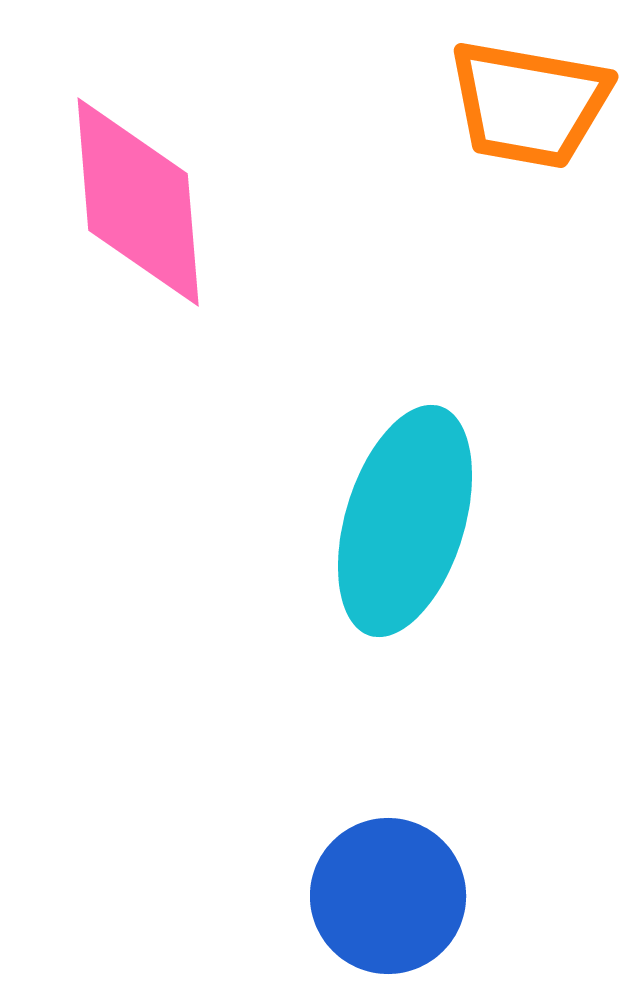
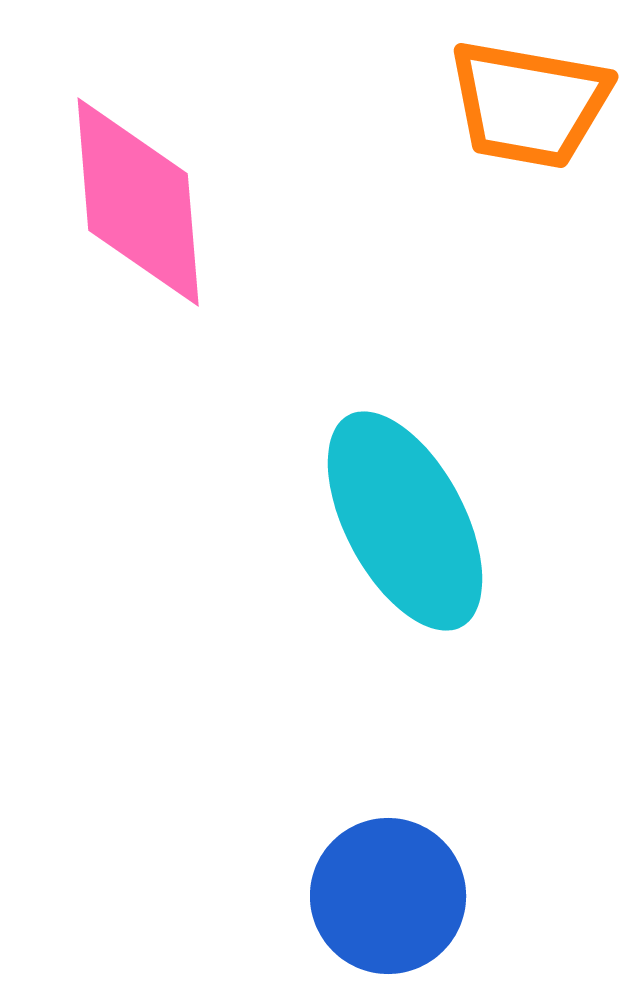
cyan ellipse: rotated 45 degrees counterclockwise
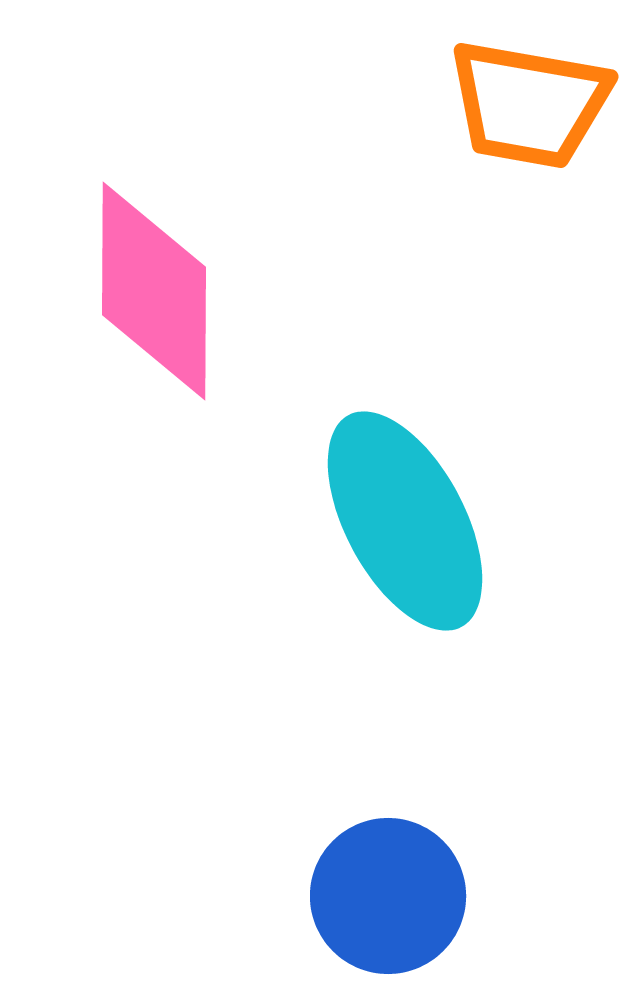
pink diamond: moved 16 px right, 89 px down; rotated 5 degrees clockwise
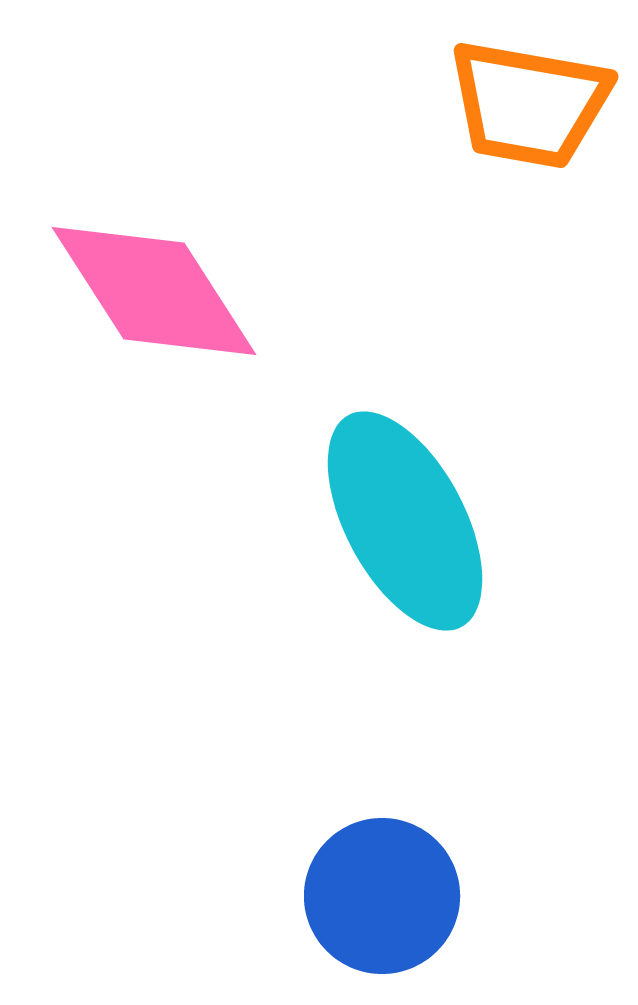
pink diamond: rotated 33 degrees counterclockwise
blue circle: moved 6 px left
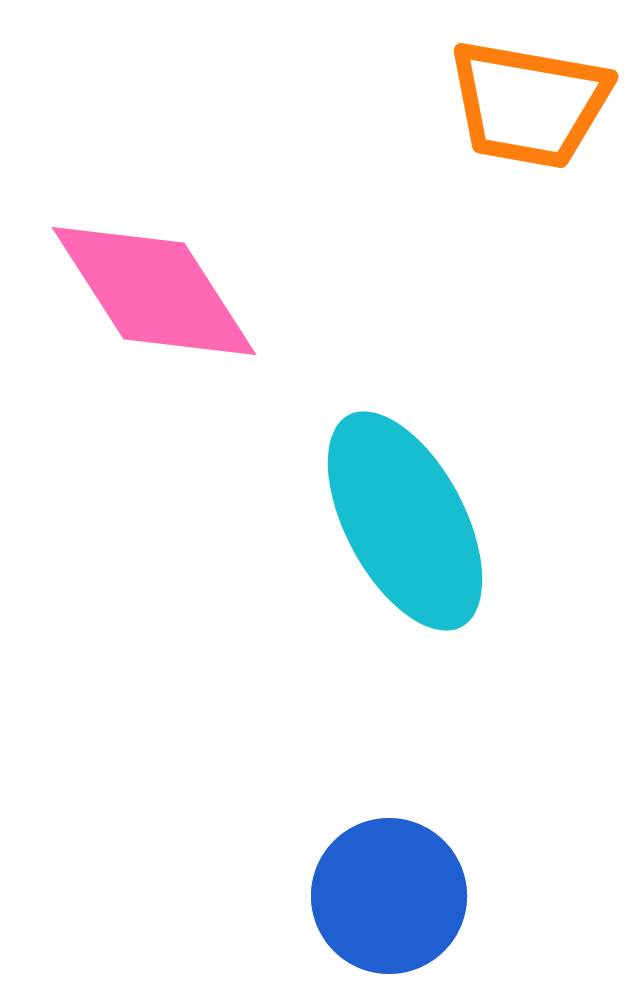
blue circle: moved 7 px right
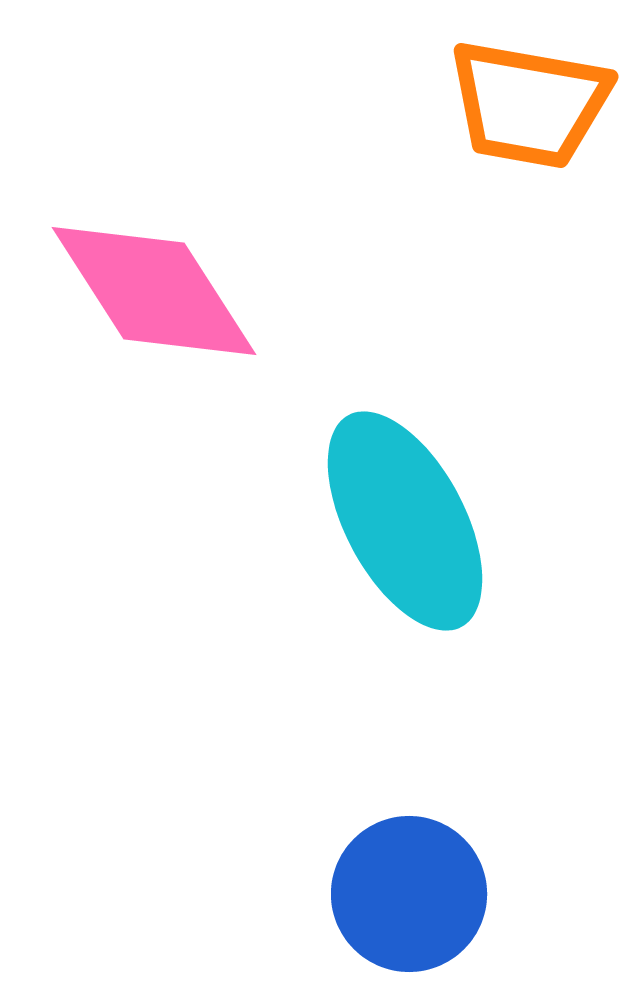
blue circle: moved 20 px right, 2 px up
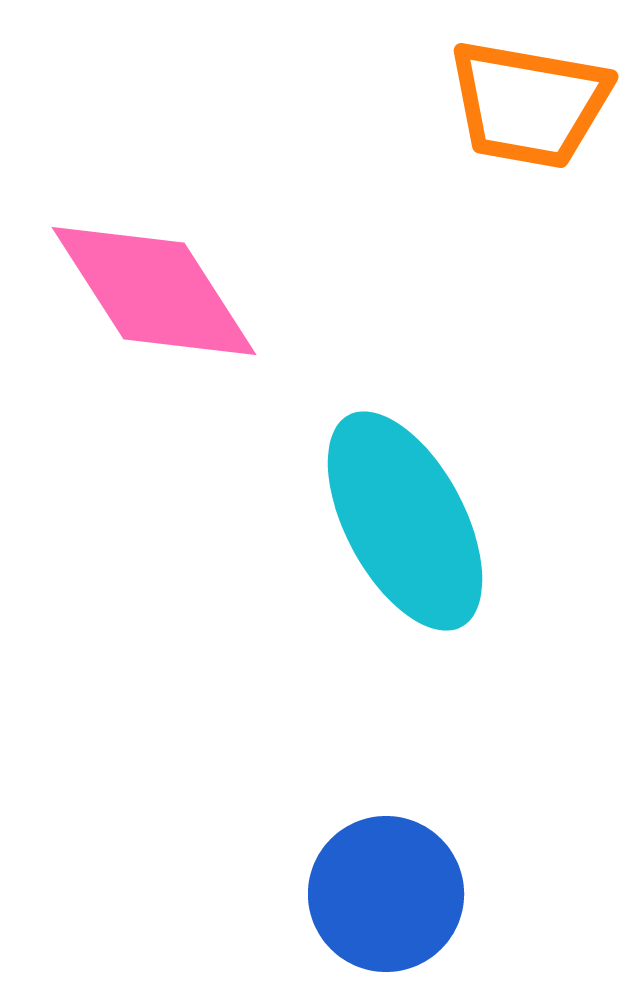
blue circle: moved 23 px left
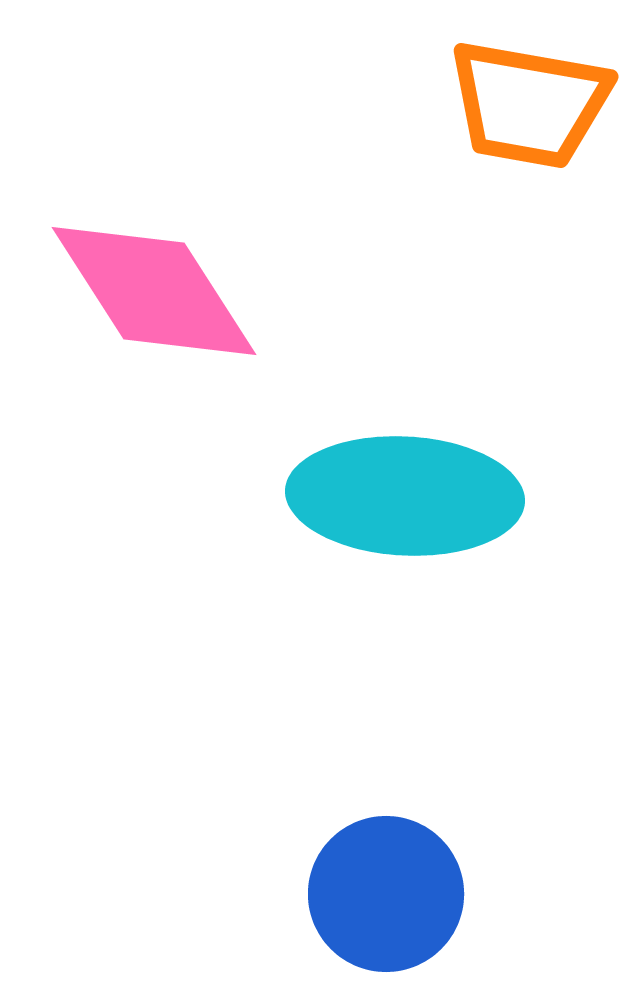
cyan ellipse: moved 25 px up; rotated 59 degrees counterclockwise
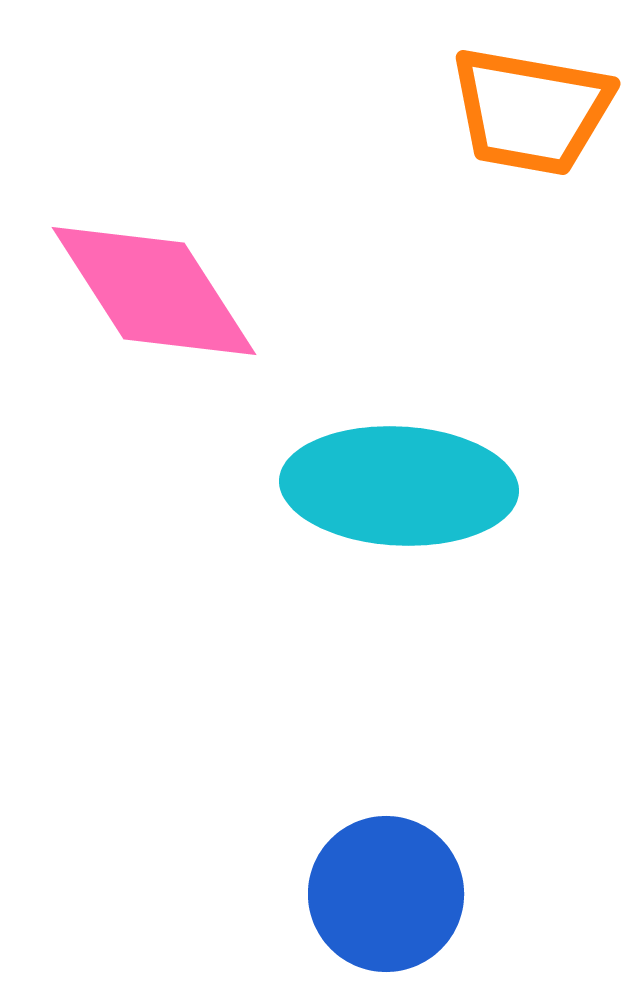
orange trapezoid: moved 2 px right, 7 px down
cyan ellipse: moved 6 px left, 10 px up
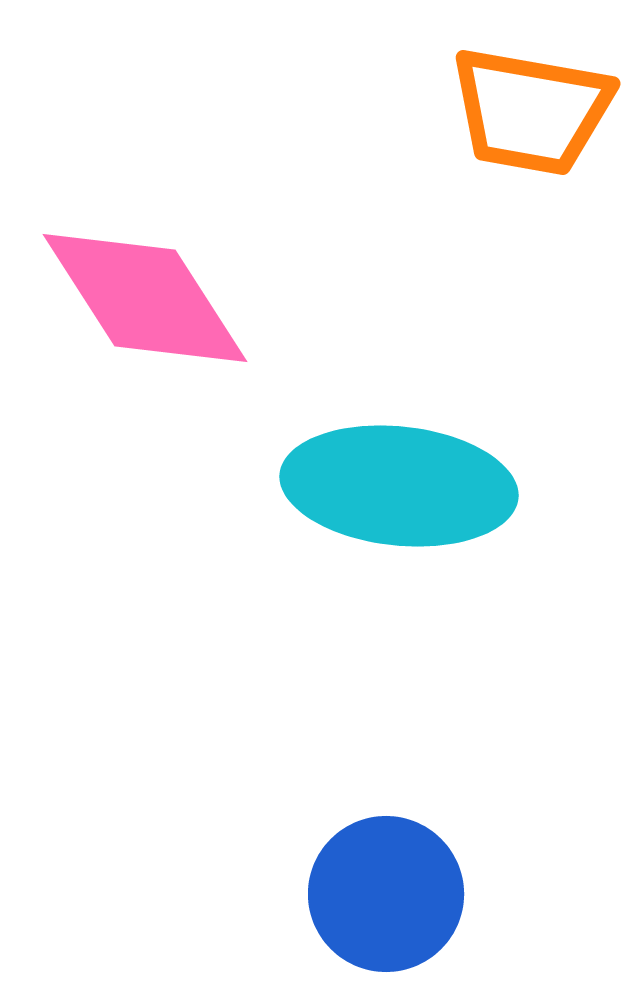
pink diamond: moved 9 px left, 7 px down
cyan ellipse: rotated 3 degrees clockwise
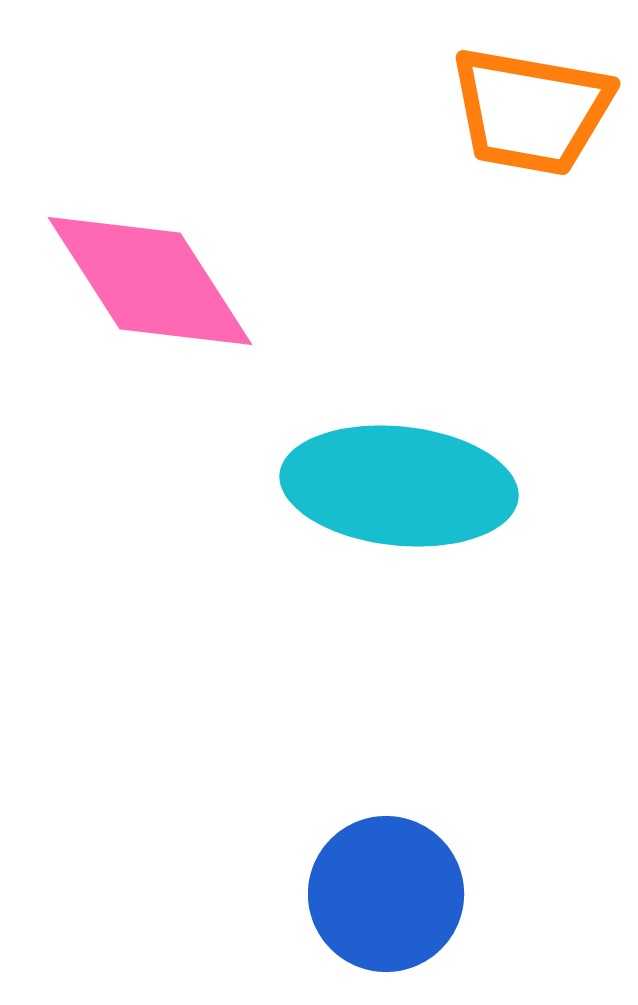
pink diamond: moved 5 px right, 17 px up
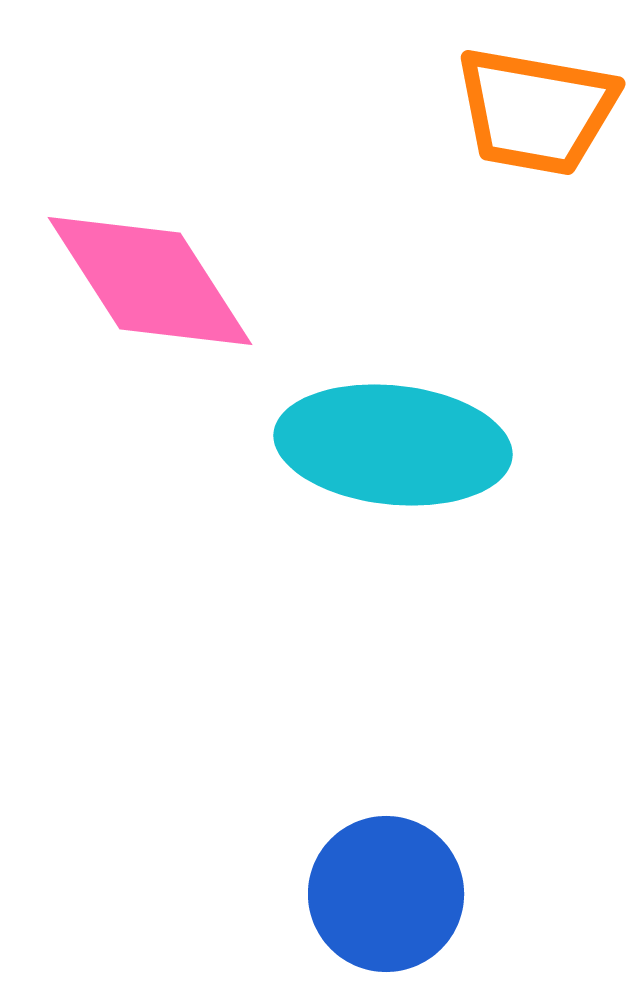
orange trapezoid: moved 5 px right
cyan ellipse: moved 6 px left, 41 px up
